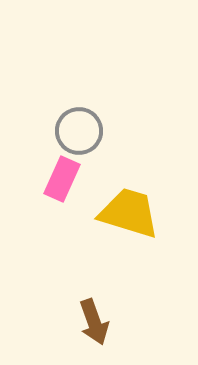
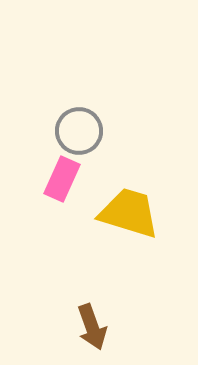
brown arrow: moved 2 px left, 5 px down
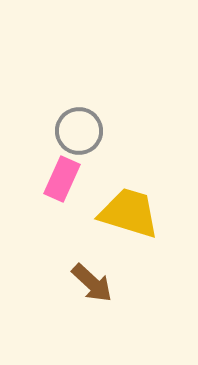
brown arrow: moved 44 px up; rotated 27 degrees counterclockwise
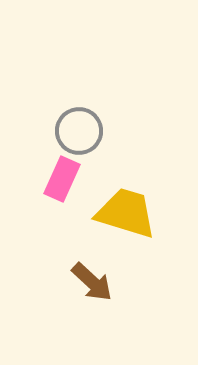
yellow trapezoid: moved 3 px left
brown arrow: moved 1 px up
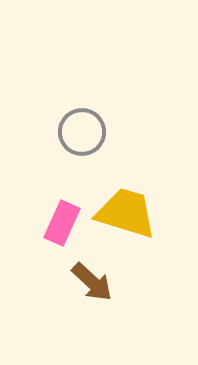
gray circle: moved 3 px right, 1 px down
pink rectangle: moved 44 px down
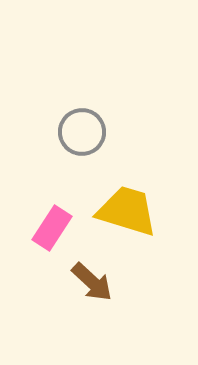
yellow trapezoid: moved 1 px right, 2 px up
pink rectangle: moved 10 px left, 5 px down; rotated 9 degrees clockwise
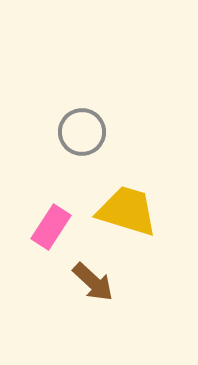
pink rectangle: moved 1 px left, 1 px up
brown arrow: moved 1 px right
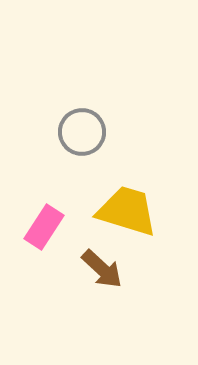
pink rectangle: moved 7 px left
brown arrow: moved 9 px right, 13 px up
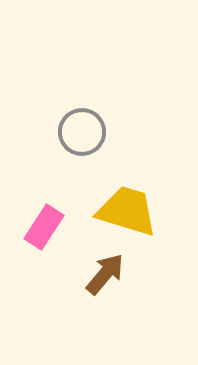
brown arrow: moved 3 px right, 5 px down; rotated 93 degrees counterclockwise
